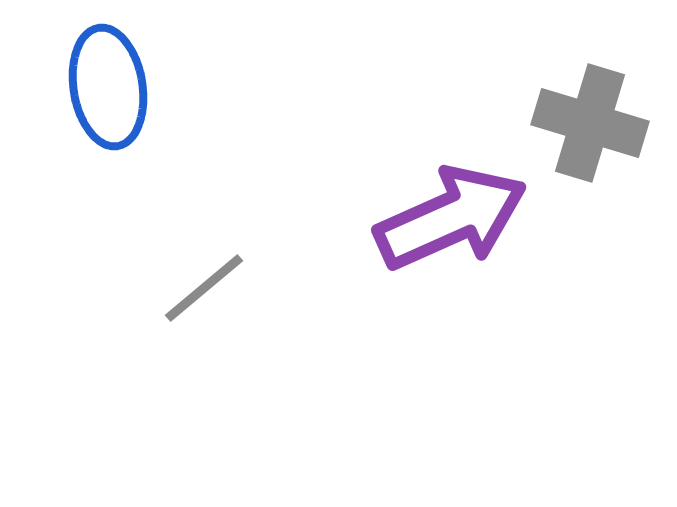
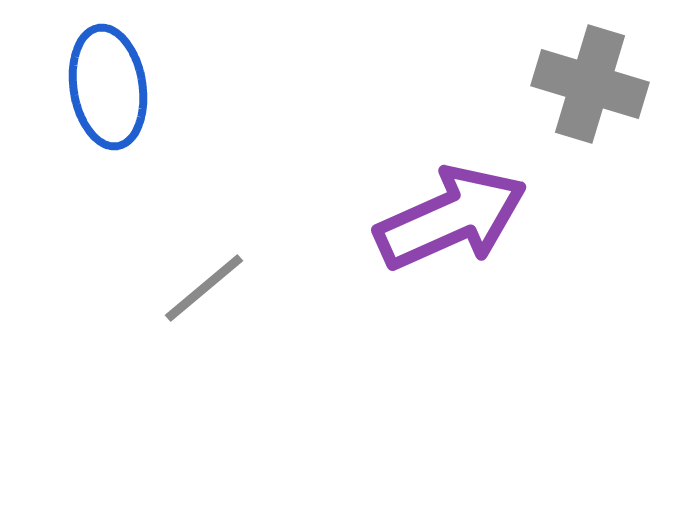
gray cross: moved 39 px up
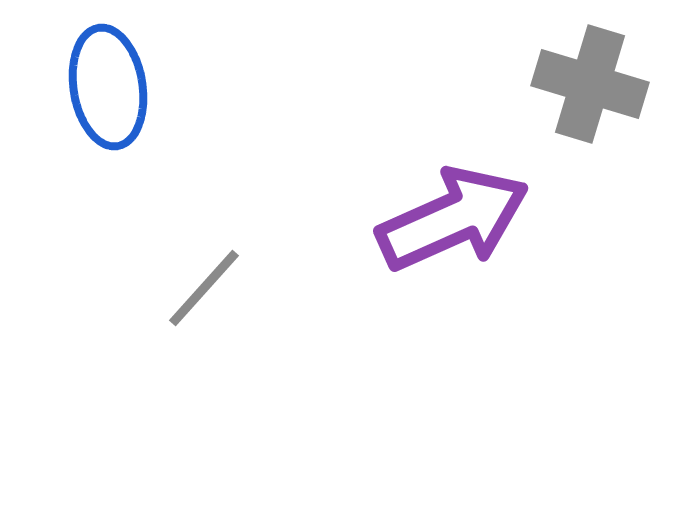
purple arrow: moved 2 px right, 1 px down
gray line: rotated 8 degrees counterclockwise
